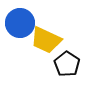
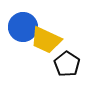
blue circle: moved 3 px right, 4 px down
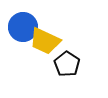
yellow trapezoid: moved 1 px left, 1 px down
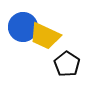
yellow trapezoid: moved 5 px up
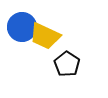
blue circle: moved 1 px left
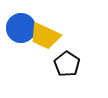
blue circle: moved 1 px left, 1 px down
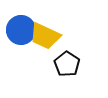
blue circle: moved 2 px down
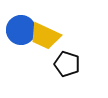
black pentagon: rotated 15 degrees counterclockwise
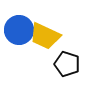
blue circle: moved 2 px left
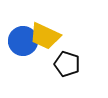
blue circle: moved 4 px right, 11 px down
